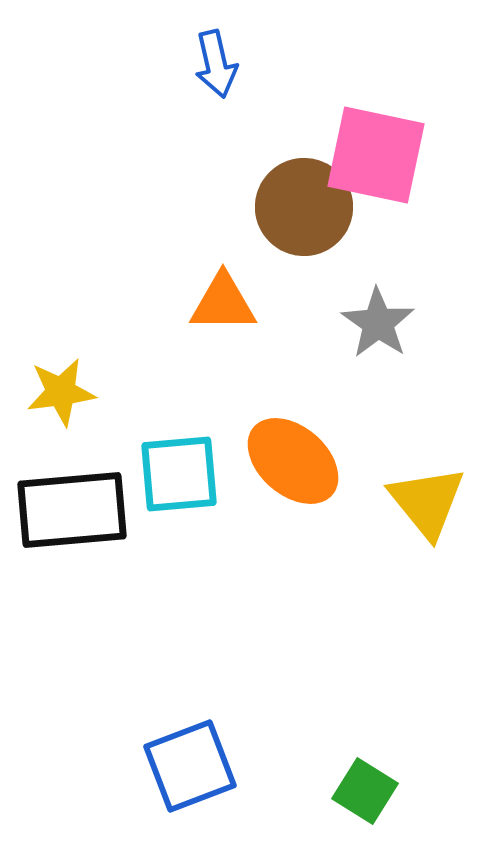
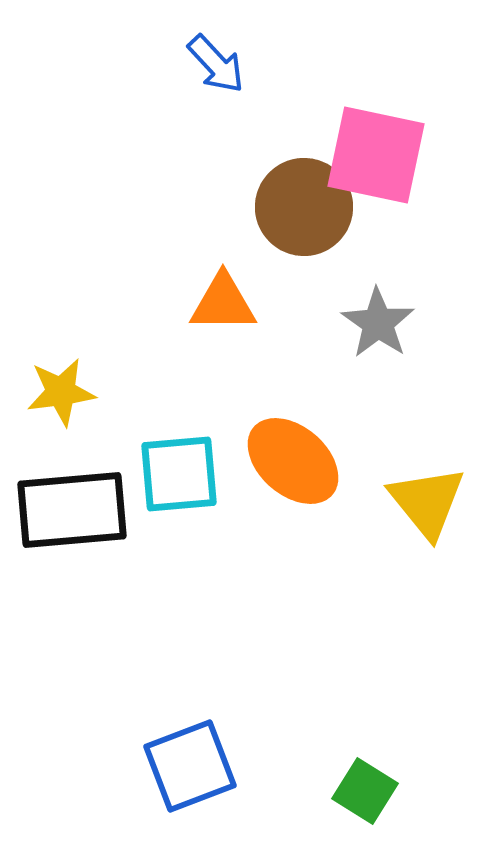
blue arrow: rotated 30 degrees counterclockwise
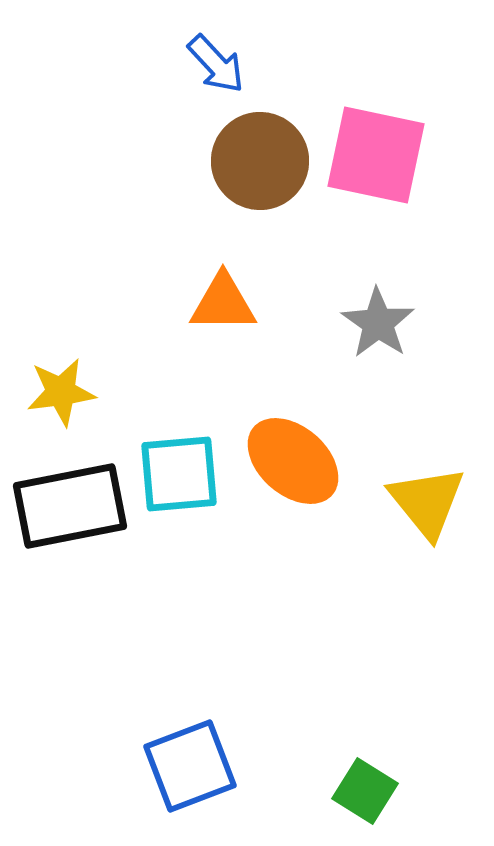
brown circle: moved 44 px left, 46 px up
black rectangle: moved 2 px left, 4 px up; rotated 6 degrees counterclockwise
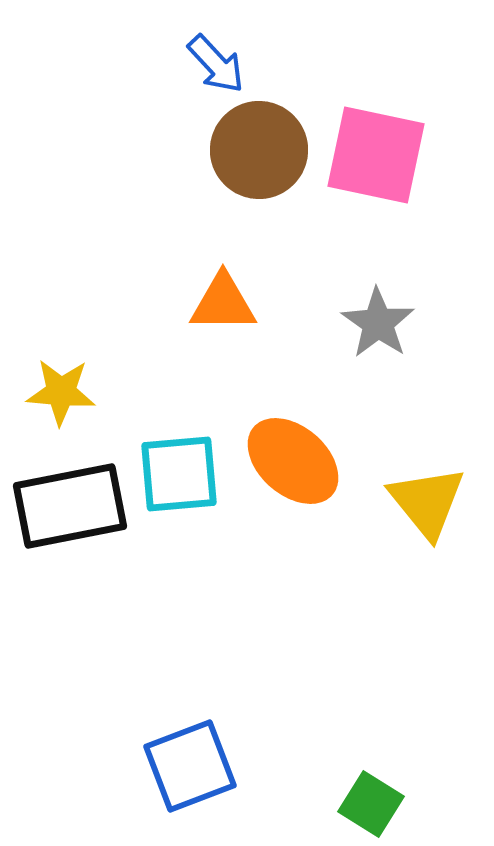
brown circle: moved 1 px left, 11 px up
yellow star: rotated 12 degrees clockwise
green square: moved 6 px right, 13 px down
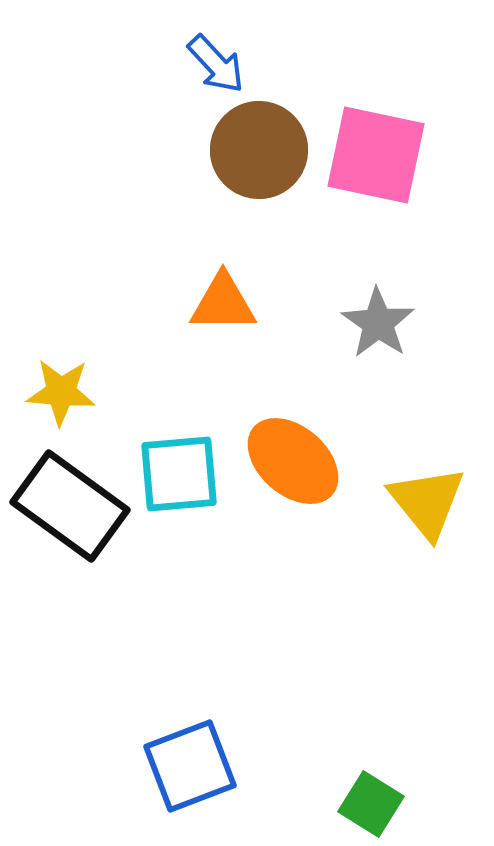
black rectangle: rotated 47 degrees clockwise
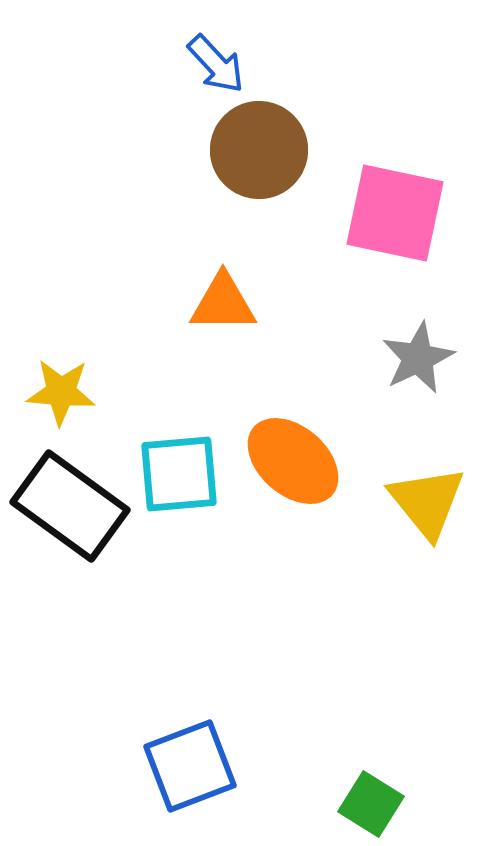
pink square: moved 19 px right, 58 px down
gray star: moved 40 px right, 35 px down; rotated 12 degrees clockwise
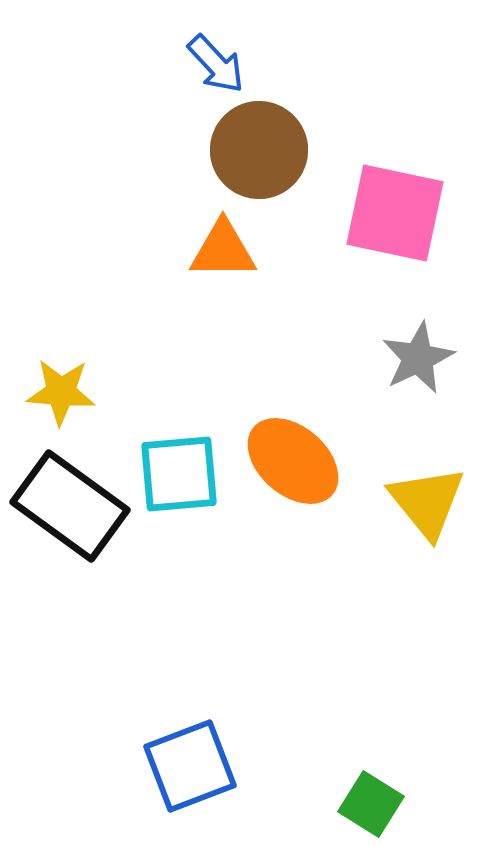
orange triangle: moved 53 px up
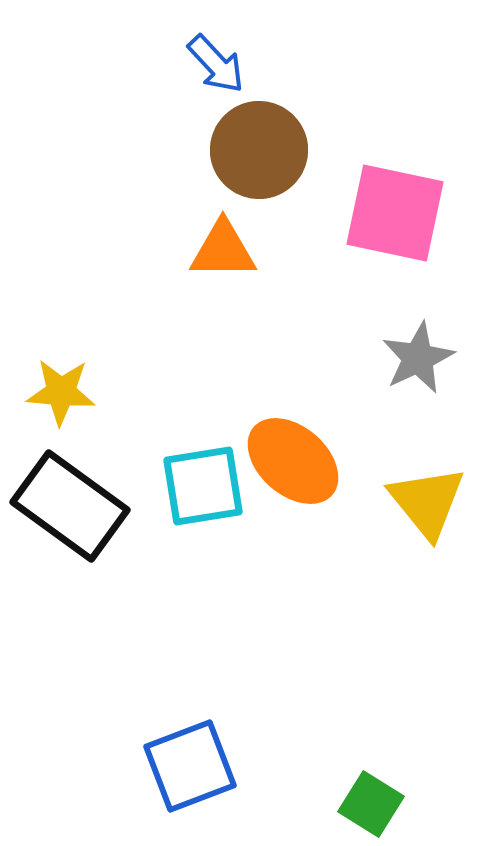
cyan square: moved 24 px right, 12 px down; rotated 4 degrees counterclockwise
